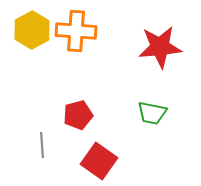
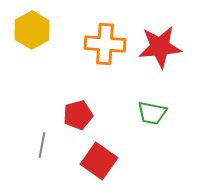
orange cross: moved 29 px right, 13 px down
gray line: rotated 15 degrees clockwise
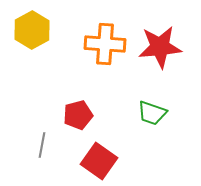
green trapezoid: rotated 8 degrees clockwise
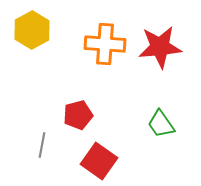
green trapezoid: moved 9 px right, 11 px down; rotated 36 degrees clockwise
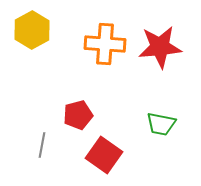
green trapezoid: rotated 44 degrees counterclockwise
red square: moved 5 px right, 6 px up
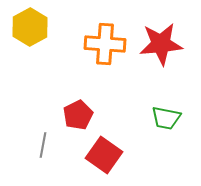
yellow hexagon: moved 2 px left, 3 px up
red star: moved 1 px right, 3 px up
red pentagon: rotated 12 degrees counterclockwise
green trapezoid: moved 5 px right, 6 px up
gray line: moved 1 px right
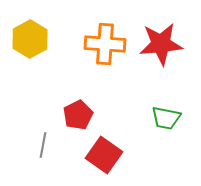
yellow hexagon: moved 12 px down
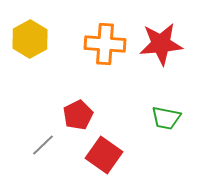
gray line: rotated 35 degrees clockwise
